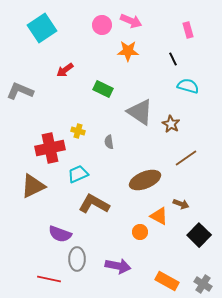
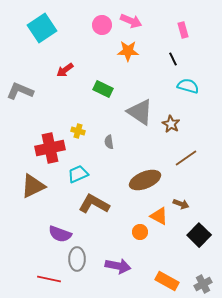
pink rectangle: moved 5 px left
gray cross: rotated 30 degrees clockwise
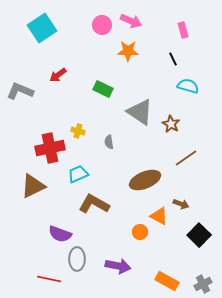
red arrow: moved 7 px left, 5 px down
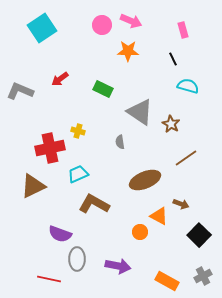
red arrow: moved 2 px right, 4 px down
gray semicircle: moved 11 px right
gray cross: moved 8 px up
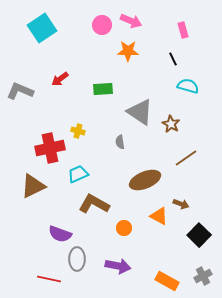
green rectangle: rotated 30 degrees counterclockwise
orange circle: moved 16 px left, 4 px up
